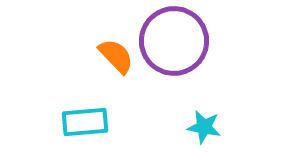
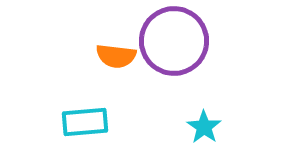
orange semicircle: rotated 141 degrees clockwise
cyan star: rotated 24 degrees clockwise
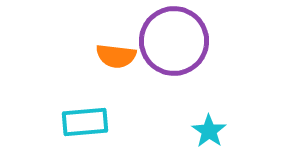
cyan star: moved 5 px right, 4 px down
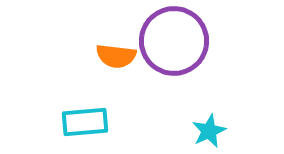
cyan star: rotated 12 degrees clockwise
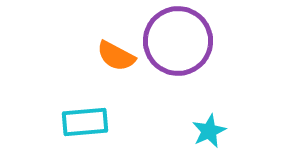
purple circle: moved 4 px right
orange semicircle: rotated 21 degrees clockwise
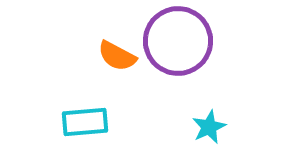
orange semicircle: moved 1 px right
cyan star: moved 4 px up
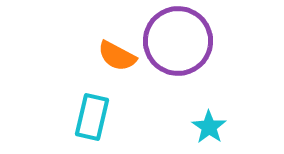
cyan rectangle: moved 7 px right, 5 px up; rotated 72 degrees counterclockwise
cyan star: rotated 12 degrees counterclockwise
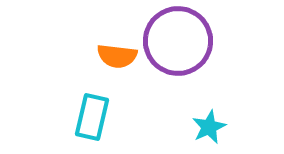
orange semicircle: rotated 21 degrees counterclockwise
cyan star: rotated 12 degrees clockwise
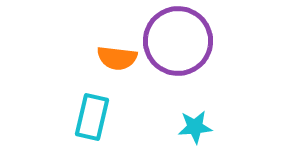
orange semicircle: moved 2 px down
cyan star: moved 14 px left; rotated 20 degrees clockwise
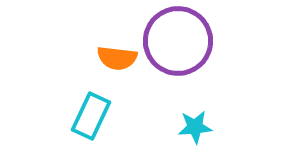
cyan rectangle: moved 1 px left, 1 px up; rotated 12 degrees clockwise
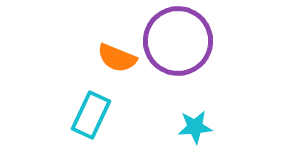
orange semicircle: rotated 15 degrees clockwise
cyan rectangle: moved 1 px up
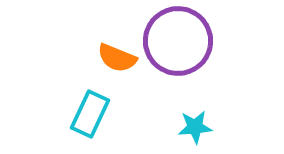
cyan rectangle: moved 1 px left, 1 px up
